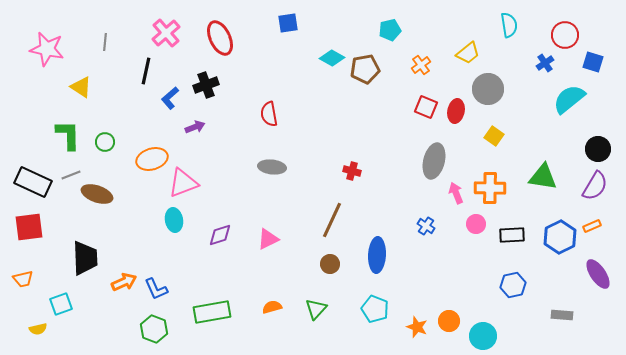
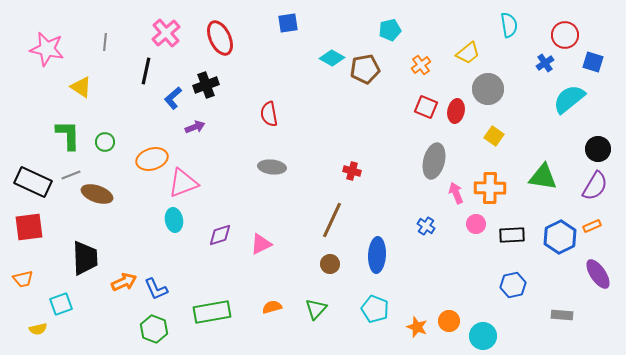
blue L-shape at (170, 98): moved 3 px right
pink triangle at (268, 239): moved 7 px left, 5 px down
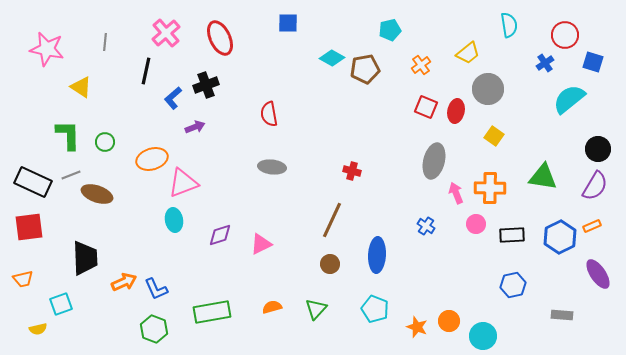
blue square at (288, 23): rotated 10 degrees clockwise
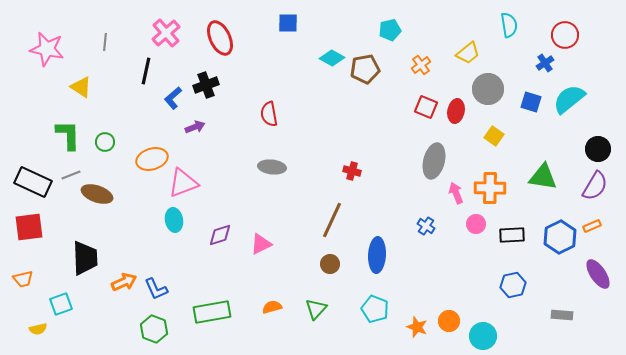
blue square at (593, 62): moved 62 px left, 40 px down
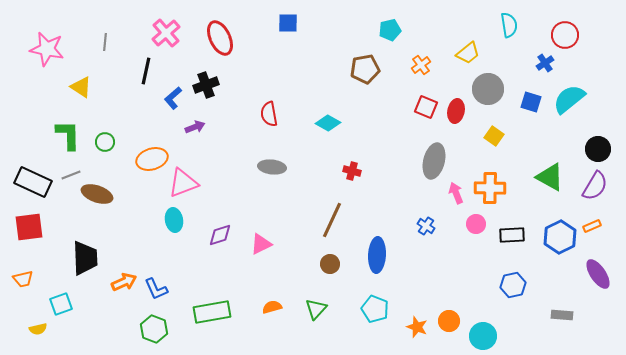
cyan diamond at (332, 58): moved 4 px left, 65 px down
green triangle at (543, 177): moved 7 px right; rotated 20 degrees clockwise
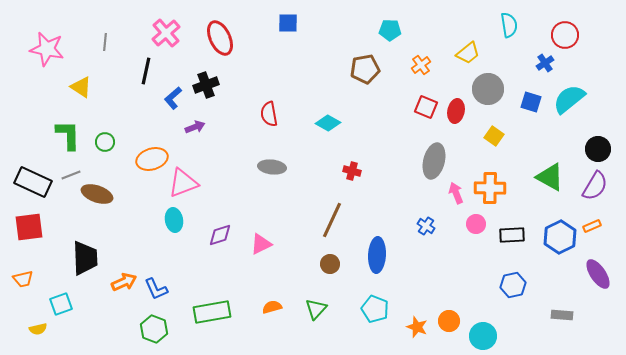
cyan pentagon at (390, 30): rotated 15 degrees clockwise
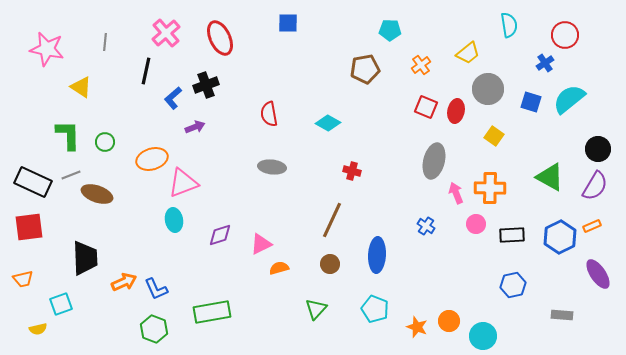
orange semicircle at (272, 307): moved 7 px right, 39 px up
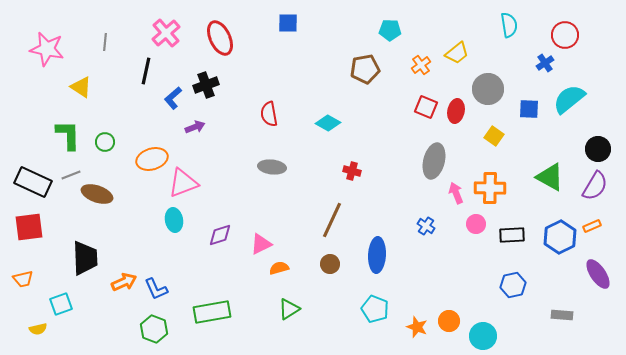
yellow trapezoid at (468, 53): moved 11 px left
blue square at (531, 102): moved 2 px left, 7 px down; rotated 15 degrees counterclockwise
green triangle at (316, 309): moved 27 px left; rotated 15 degrees clockwise
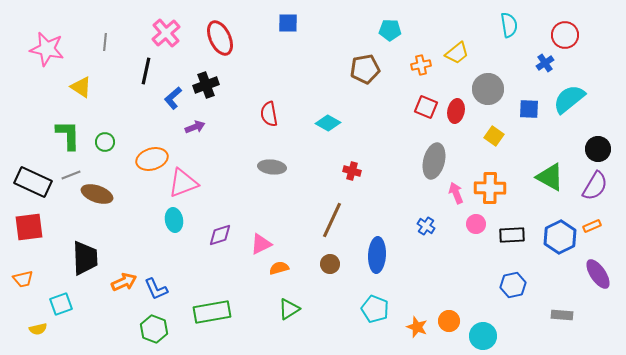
orange cross at (421, 65): rotated 24 degrees clockwise
